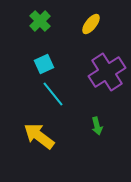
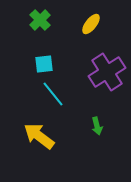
green cross: moved 1 px up
cyan square: rotated 18 degrees clockwise
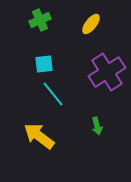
green cross: rotated 20 degrees clockwise
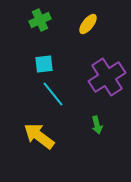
yellow ellipse: moved 3 px left
purple cross: moved 5 px down
green arrow: moved 1 px up
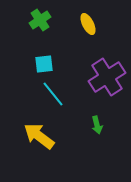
green cross: rotated 10 degrees counterclockwise
yellow ellipse: rotated 65 degrees counterclockwise
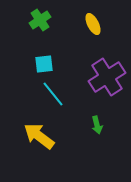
yellow ellipse: moved 5 px right
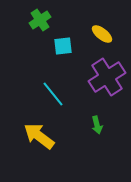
yellow ellipse: moved 9 px right, 10 px down; rotated 25 degrees counterclockwise
cyan square: moved 19 px right, 18 px up
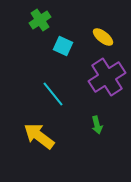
yellow ellipse: moved 1 px right, 3 px down
cyan square: rotated 30 degrees clockwise
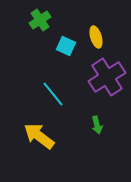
yellow ellipse: moved 7 px left; rotated 35 degrees clockwise
cyan square: moved 3 px right
